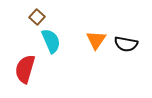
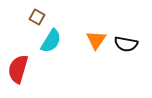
brown square: rotated 14 degrees counterclockwise
cyan semicircle: rotated 55 degrees clockwise
red semicircle: moved 7 px left
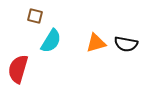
brown square: moved 2 px left, 1 px up; rotated 14 degrees counterclockwise
orange triangle: moved 3 px down; rotated 40 degrees clockwise
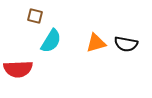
red semicircle: rotated 108 degrees counterclockwise
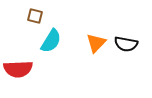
orange triangle: rotated 30 degrees counterclockwise
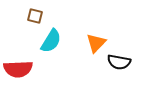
black semicircle: moved 7 px left, 18 px down
